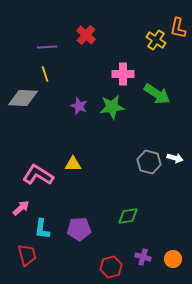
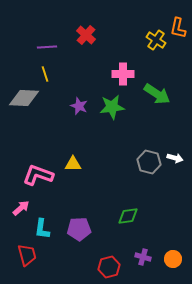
gray diamond: moved 1 px right
pink L-shape: rotated 12 degrees counterclockwise
red hexagon: moved 2 px left
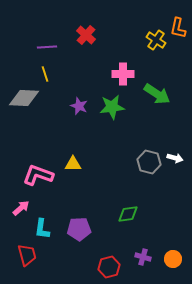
green diamond: moved 2 px up
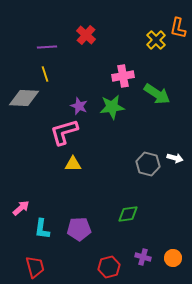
yellow cross: rotated 12 degrees clockwise
pink cross: moved 2 px down; rotated 10 degrees counterclockwise
gray hexagon: moved 1 px left, 2 px down
pink L-shape: moved 26 px right, 43 px up; rotated 36 degrees counterclockwise
red trapezoid: moved 8 px right, 12 px down
orange circle: moved 1 px up
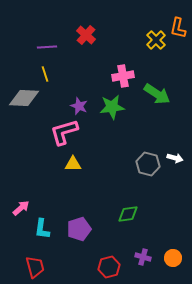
purple pentagon: rotated 15 degrees counterclockwise
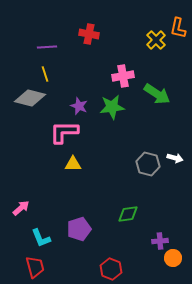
red cross: moved 3 px right, 1 px up; rotated 30 degrees counterclockwise
gray diamond: moved 6 px right; rotated 12 degrees clockwise
pink L-shape: rotated 16 degrees clockwise
cyan L-shape: moved 1 px left, 9 px down; rotated 30 degrees counterclockwise
purple cross: moved 17 px right, 16 px up; rotated 21 degrees counterclockwise
red hexagon: moved 2 px right, 2 px down; rotated 25 degrees counterclockwise
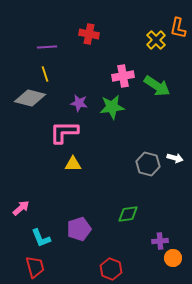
green arrow: moved 8 px up
purple star: moved 3 px up; rotated 12 degrees counterclockwise
